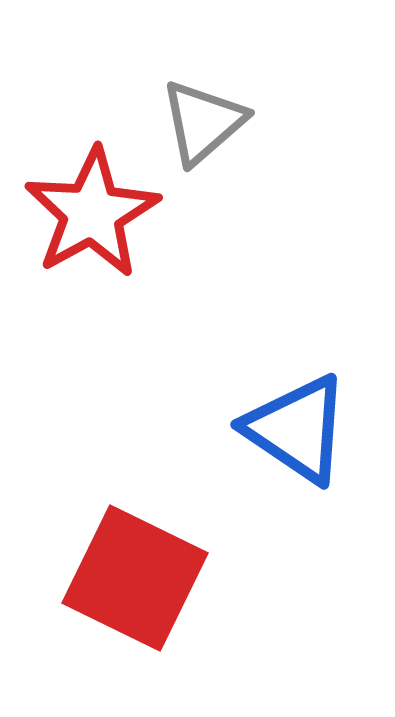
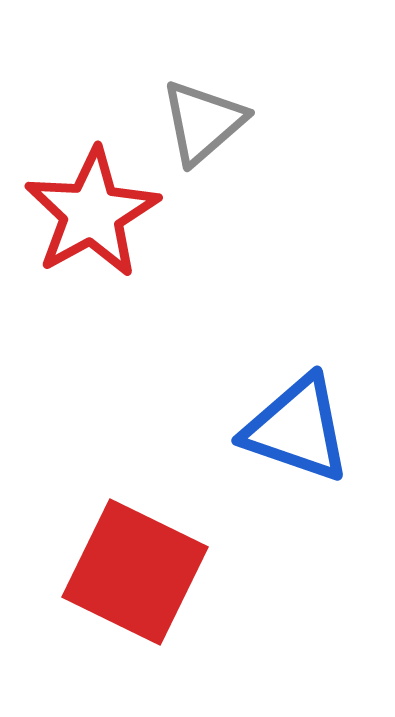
blue triangle: rotated 15 degrees counterclockwise
red square: moved 6 px up
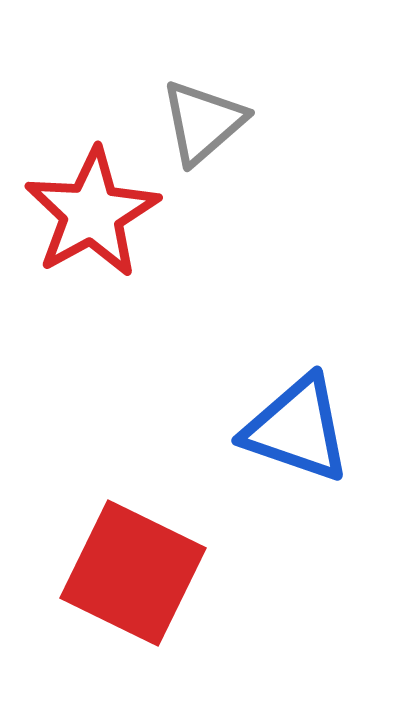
red square: moved 2 px left, 1 px down
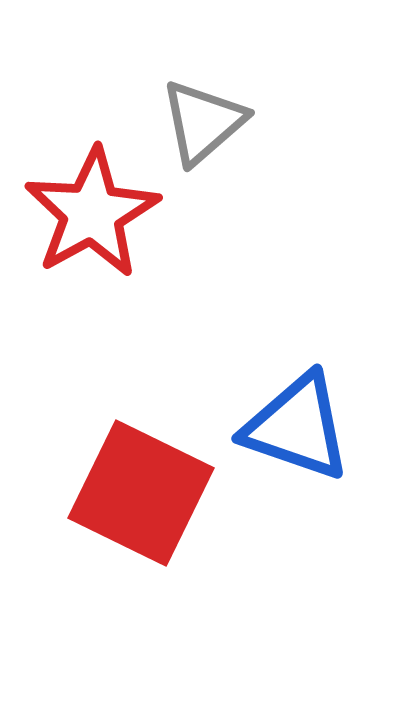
blue triangle: moved 2 px up
red square: moved 8 px right, 80 px up
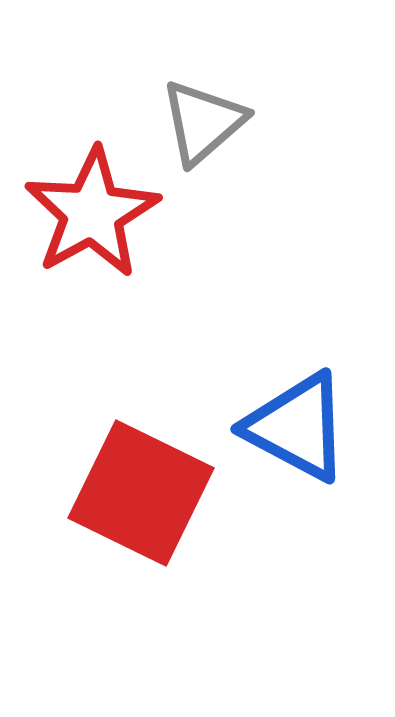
blue triangle: rotated 9 degrees clockwise
